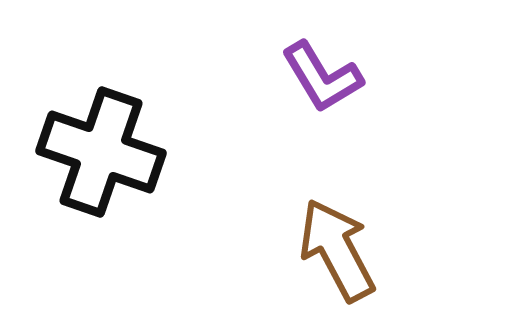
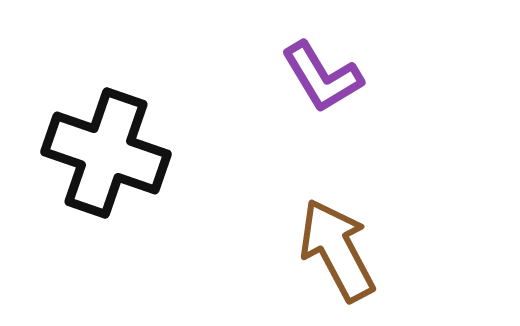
black cross: moved 5 px right, 1 px down
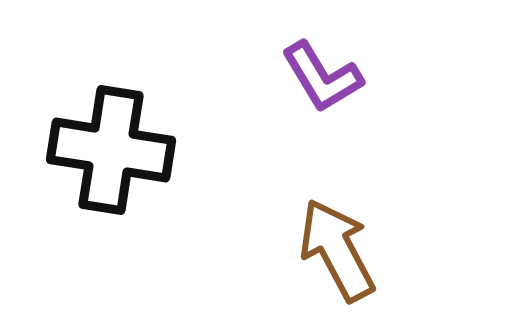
black cross: moved 5 px right, 3 px up; rotated 10 degrees counterclockwise
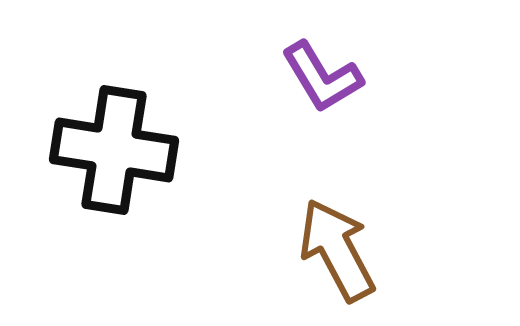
black cross: moved 3 px right
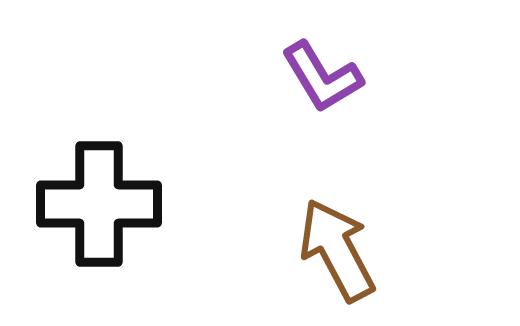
black cross: moved 15 px left, 54 px down; rotated 9 degrees counterclockwise
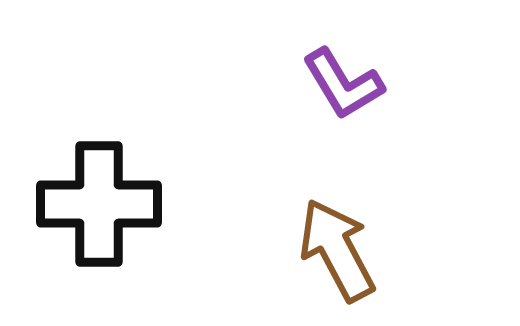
purple L-shape: moved 21 px right, 7 px down
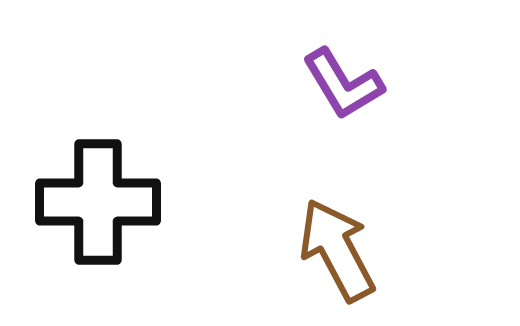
black cross: moved 1 px left, 2 px up
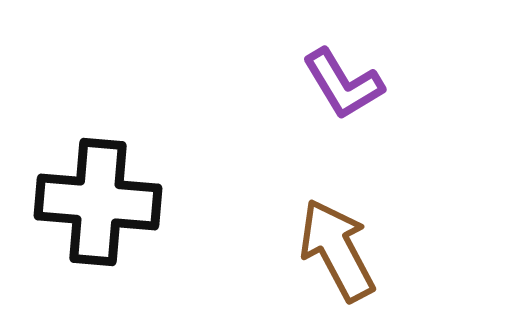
black cross: rotated 5 degrees clockwise
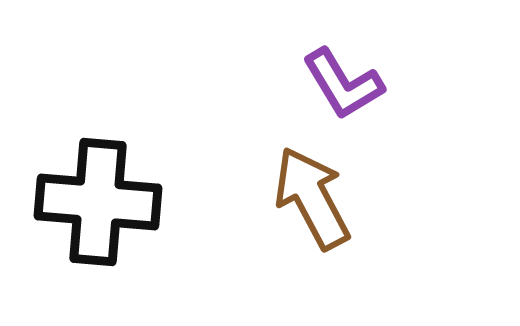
brown arrow: moved 25 px left, 52 px up
